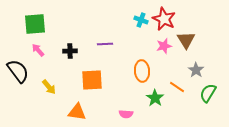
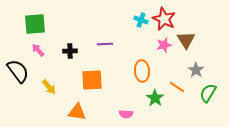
pink star: moved 1 px up
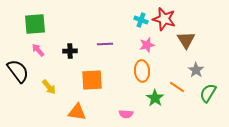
red star: rotated 10 degrees counterclockwise
pink star: moved 17 px left
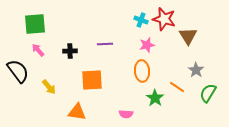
brown triangle: moved 2 px right, 4 px up
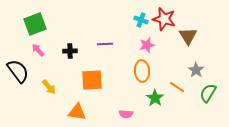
green square: rotated 15 degrees counterclockwise
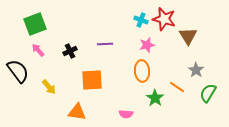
black cross: rotated 24 degrees counterclockwise
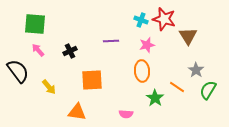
green square: rotated 25 degrees clockwise
purple line: moved 6 px right, 3 px up
green semicircle: moved 3 px up
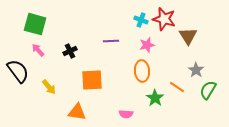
green square: rotated 10 degrees clockwise
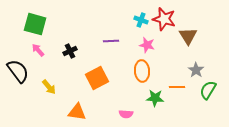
pink star: rotated 28 degrees clockwise
orange square: moved 5 px right, 2 px up; rotated 25 degrees counterclockwise
orange line: rotated 35 degrees counterclockwise
green star: rotated 30 degrees counterclockwise
